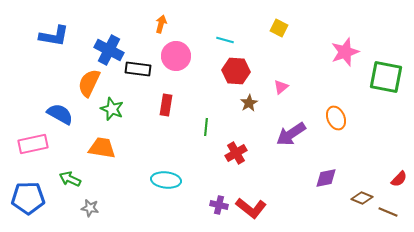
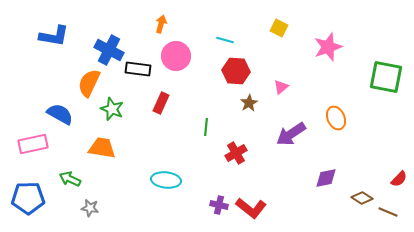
pink star: moved 17 px left, 5 px up
red rectangle: moved 5 px left, 2 px up; rotated 15 degrees clockwise
brown diamond: rotated 10 degrees clockwise
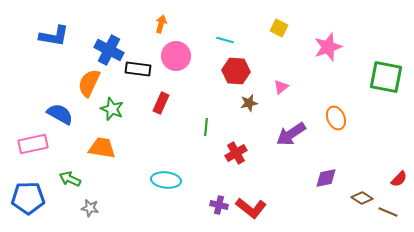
brown star: rotated 18 degrees clockwise
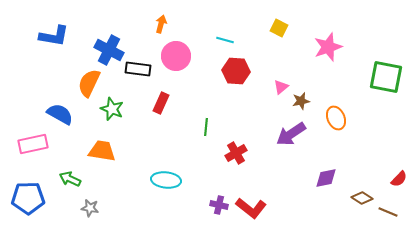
brown star: moved 52 px right, 2 px up
orange trapezoid: moved 3 px down
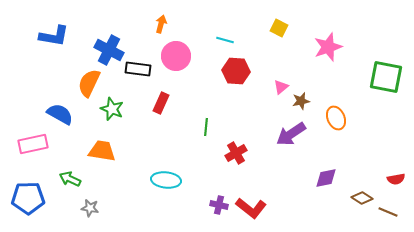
red semicircle: moved 3 px left; rotated 36 degrees clockwise
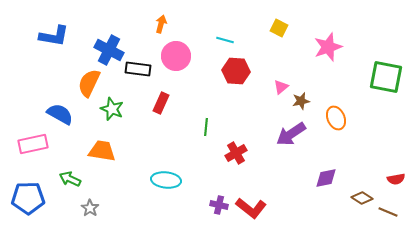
gray star: rotated 24 degrees clockwise
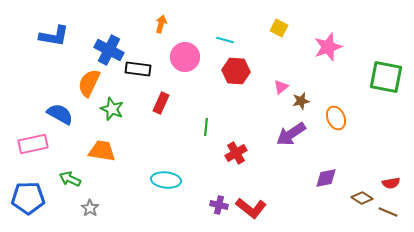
pink circle: moved 9 px right, 1 px down
red semicircle: moved 5 px left, 4 px down
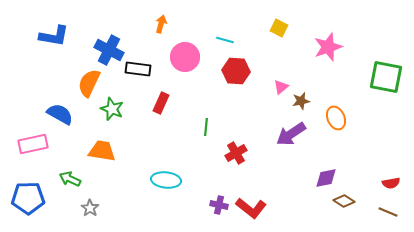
brown diamond: moved 18 px left, 3 px down
